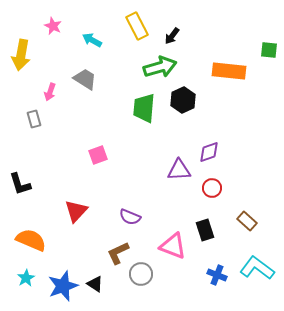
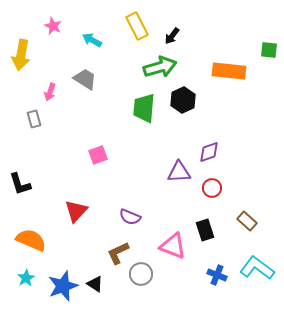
purple triangle: moved 2 px down
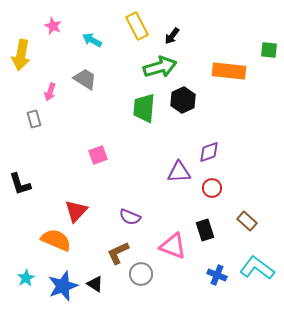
orange semicircle: moved 25 px right
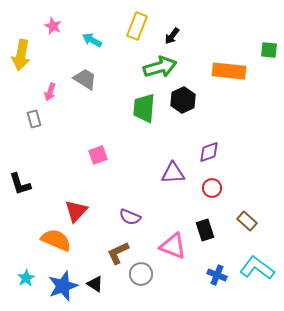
yellow rectangle: rotated 48 degrees clockwise
purple triangle: moved 6 px left, 1 px down
